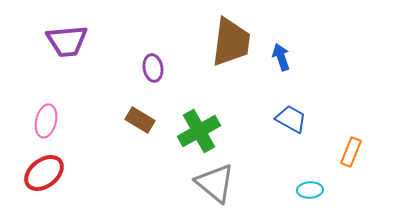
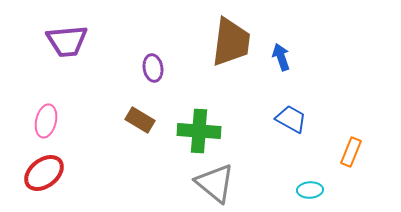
green cross: rotated 33 degrees clockwise
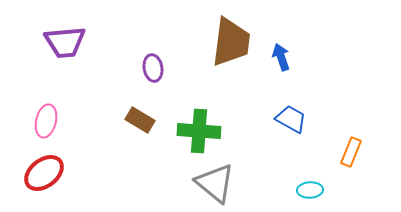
purple trapezoid: moved 2 px left, 1 px down
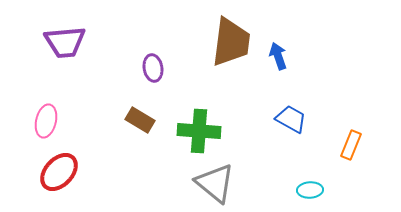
blue arrow: moved 3 px left, 1 px up
orange rectangle: moved 7 px up
red ellipse: moved 15 px right, 1 px up; rotated 9 degrees counterclockwise
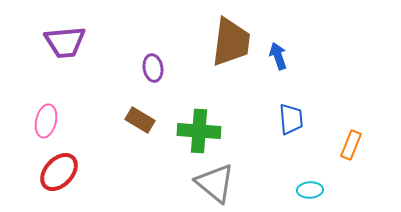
blue trapezoid: rotated 56 degrees clockwise
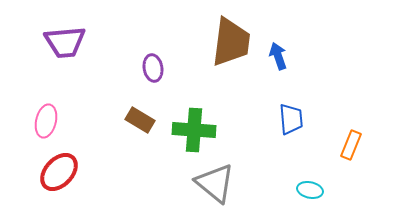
green cross: moved 5 px left, 1 px up
cyan ellipse: rotated 15 degrees clockwise
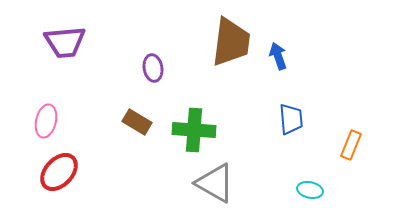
brown rectangle: moved 3 px left, 2 px down
gray triangle: rotated 9 degrees counterclockwise
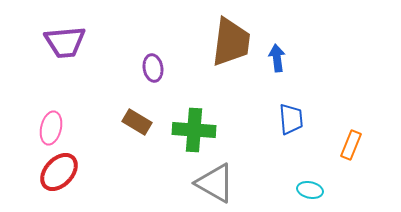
blue arrow: moved 1 px left, 2 px down; rotated 12 degrees clockwise
pink ellipse: moved 5 px right, 7 px down
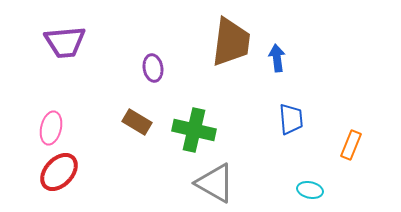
green cross: rotated 9 degrees clockwise
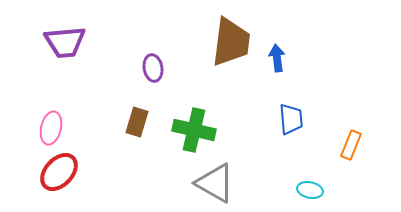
brown rectangle: rotated 76 degrees clockwise
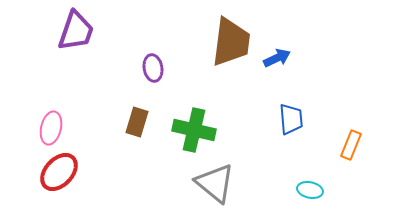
purple trapezoid: moved 11 px right, 11 px up; rotated 66 degrees counterclockwise
blue arrow: rotated 72 degrees clockwise
gray triangle: rotated 9 degrees clockwise
